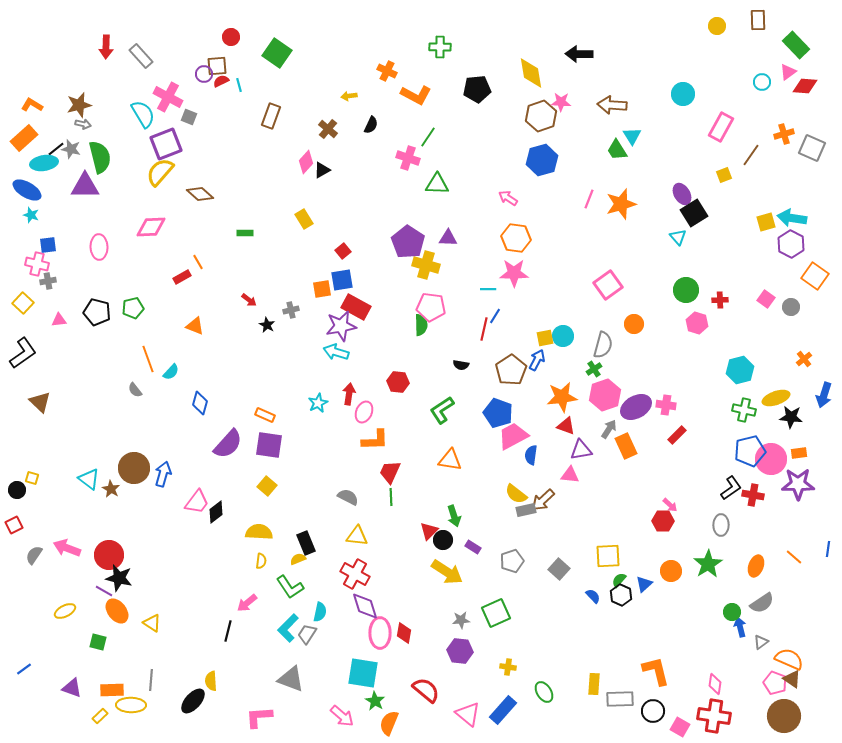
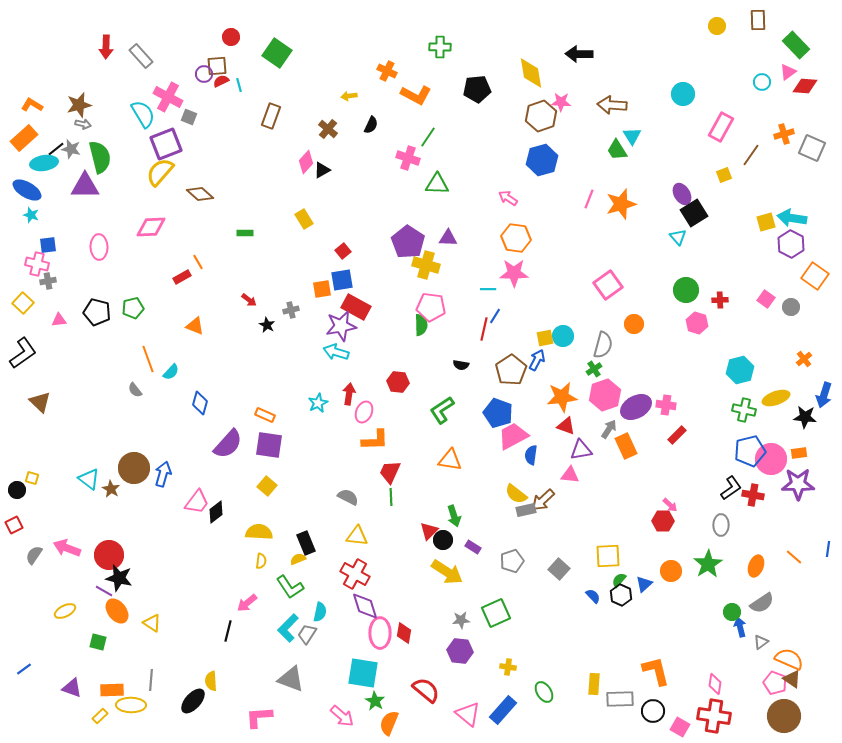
black star at (791, 417): moved 14 px right
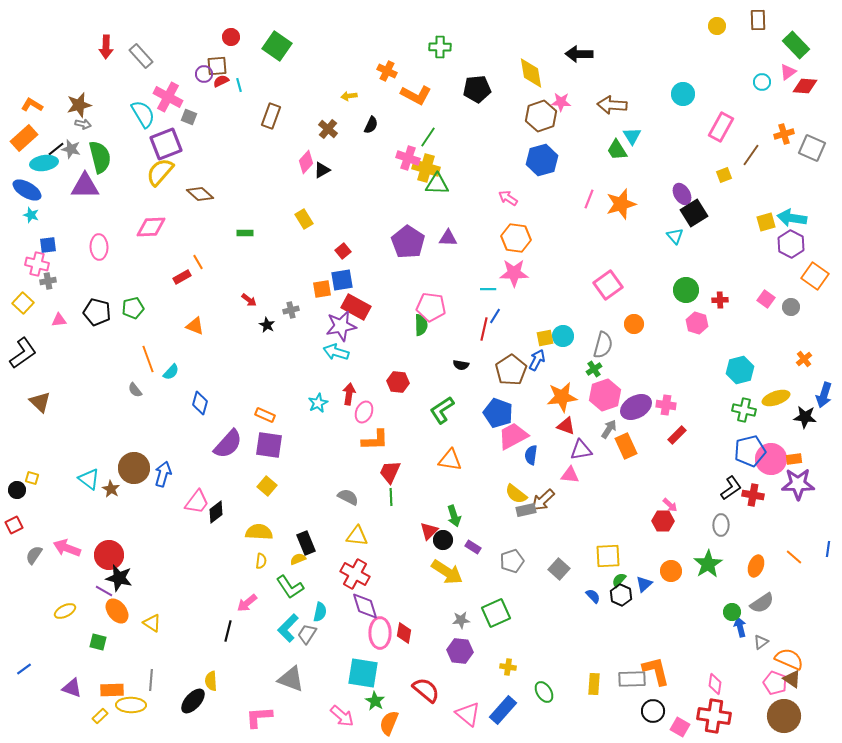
green square at (277, 53): moved 7 px up
cyan triangle at (678, 237): moved 3 px left, 1 px up
yellow cross at (426, 265): moved 97 px up
orange rectangle at (799, 453): moved 5 px left, 6 px down
gray rectangle at (620, 699): moved 12 px right, 20 px up
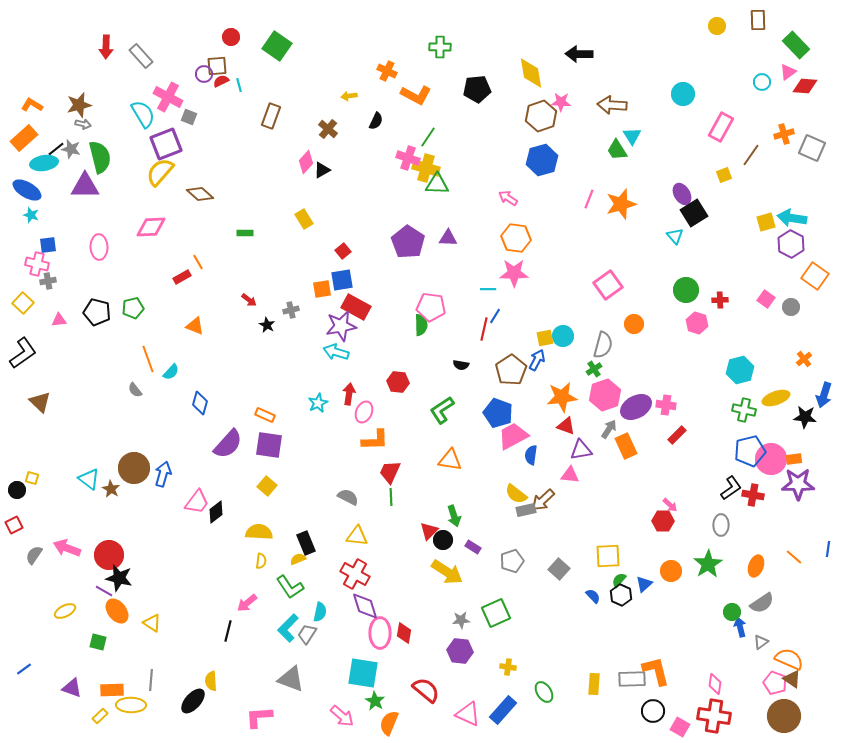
black semicircle at (371, 125): moved 5 px right, 4 px up
pink triangle at (468, 714): rotated 16 degrees counterclockwise
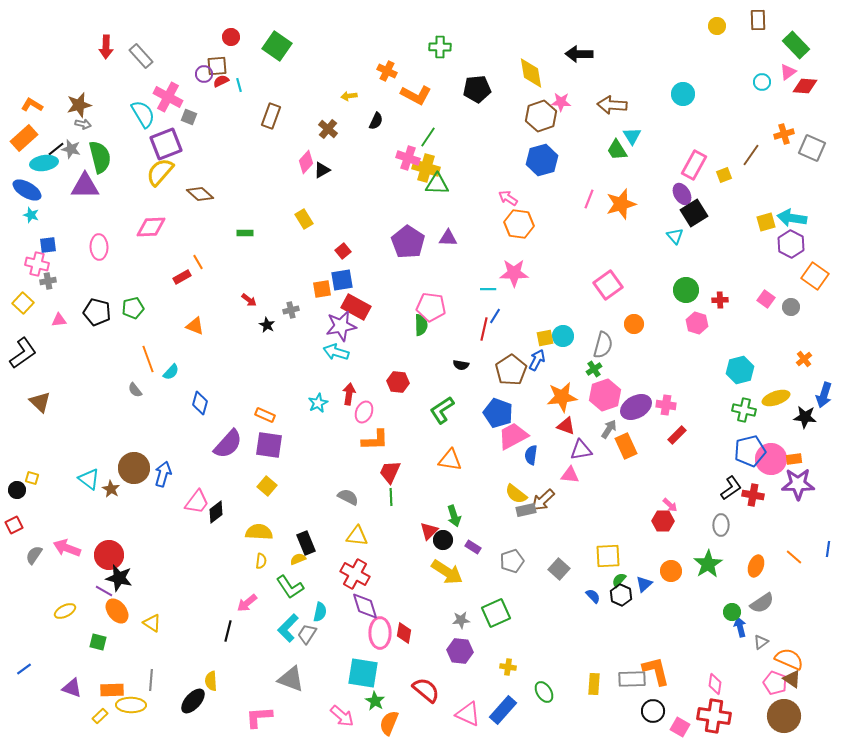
pink rectangle at (721, 127): moved 27 px left, 38 px down
orange hexagon at (516, 238): moved 3 px right, 14 px up
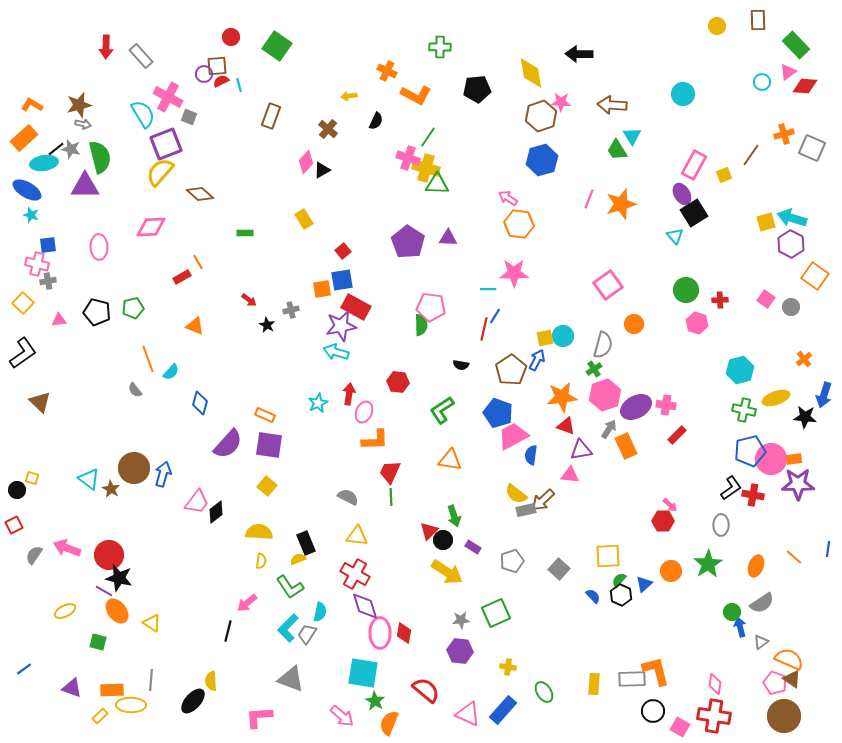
cyan arrow at (792, 218): rotated 8 degrees clockwise
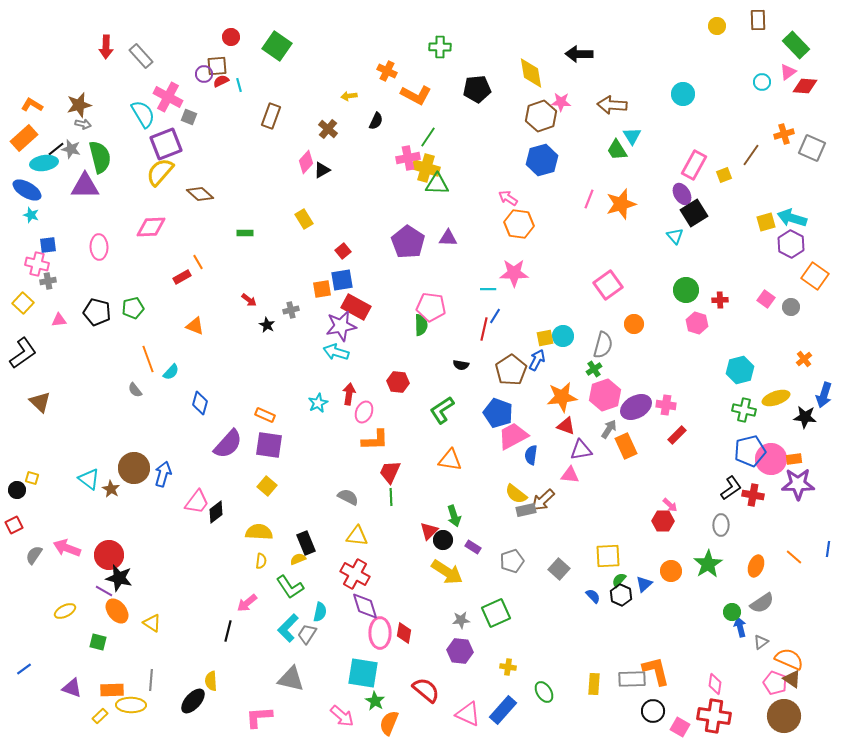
pink cross at (408, 158): rotated 30 degrees counterclockwise
gray triangle at (291, 679): rotated 8 degrees counterclockwise
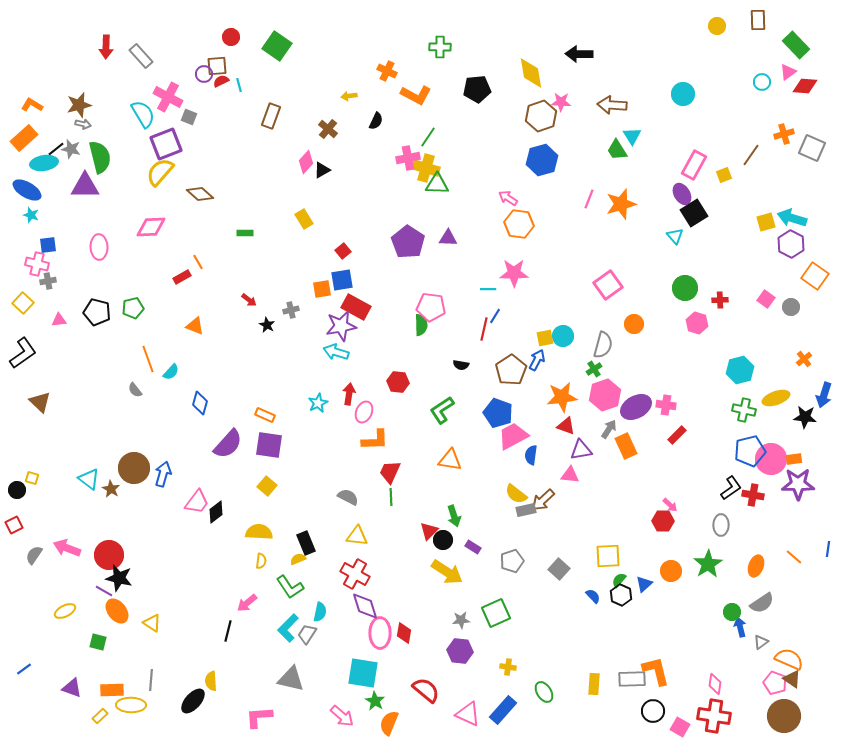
green circle at (686, 290): moved 1 px left, 2 px up
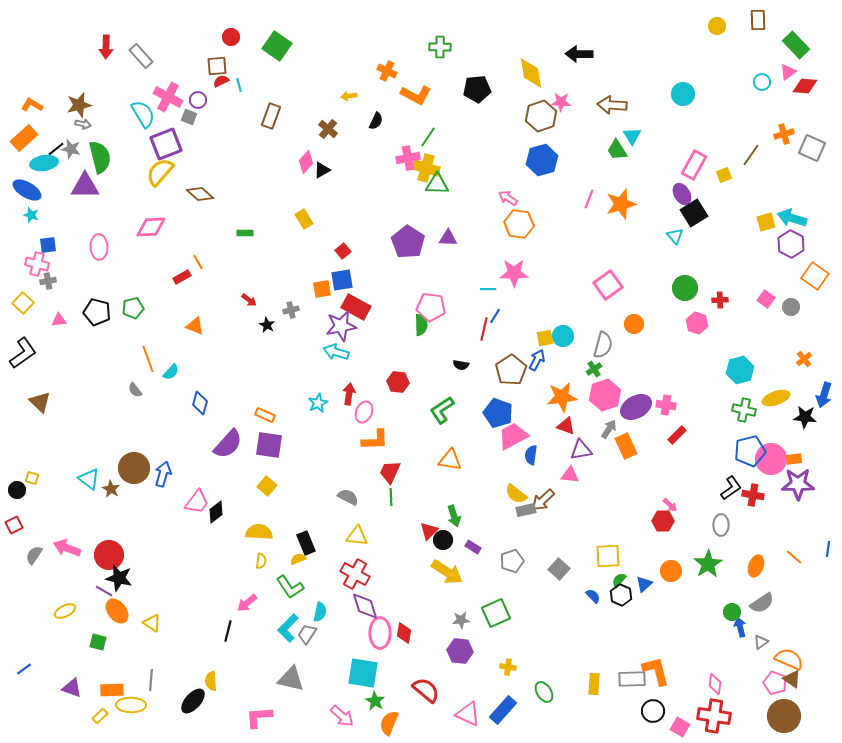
purple circle at (204, 74): moved 6 px left, 26 px down
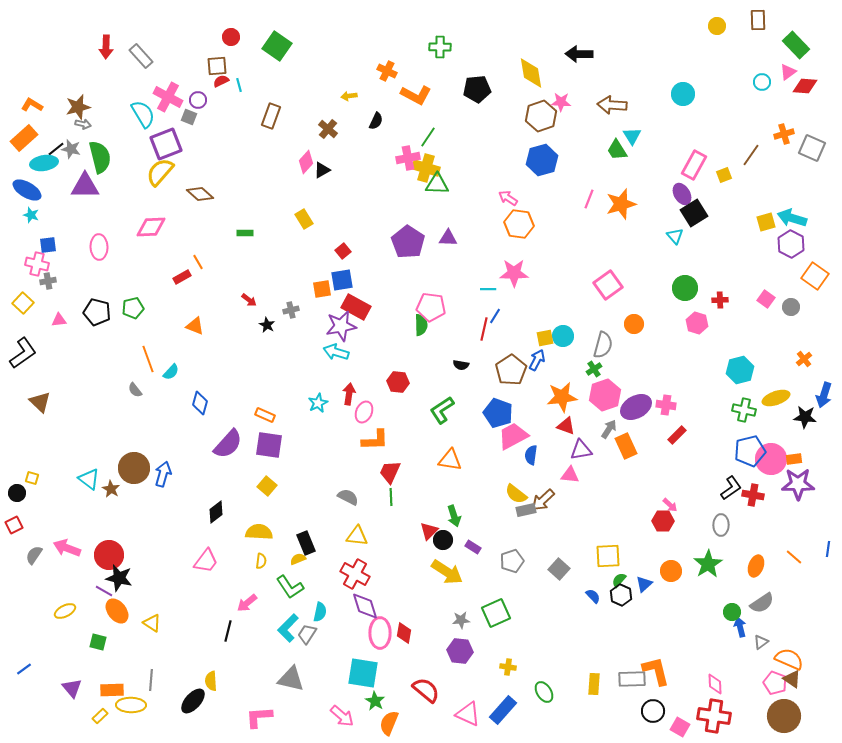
brown star at (79, 105): moved 1 px left, 2 px down
black circle at (17, 490): moved 3 px down
pink trapezoid at (197, 502): moved 9 px right, 59 px down
pink diamond at (715, 684): rotated 10 degrees counterclockwise
purple triangle at (72, 688): rotated 30 degrees clockwise
